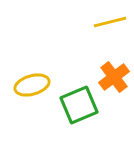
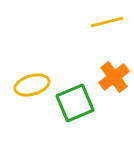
yellow line: moved 3 px left
green square: moved 4 px left, 2 px up
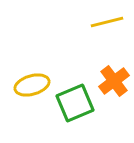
orange cross: moved 4 px down
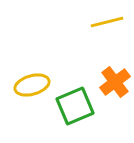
orange cross: moved 1 px right, 1 px down
green square: moved 3 px down
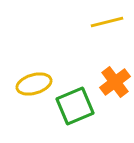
yellow ellipse: moved 2 px right, 1 px up
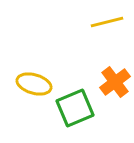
yellow ellipse: rotated 32 degrees clockwise
green square: moved 2 px down
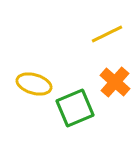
yellow line: moved 12 px down; rotated 12 degrees counterclockwise
orange cross: rotated 12 degrees counterclockwise
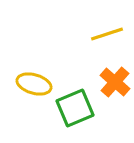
yellow line: rotated 8 degrees clockwise
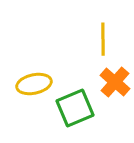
yellow line: moved 4 px left, 5 px down; rotated 72 degrees counterclockwise
yellow ellipse: rotated 28 degrees counterclockwise
